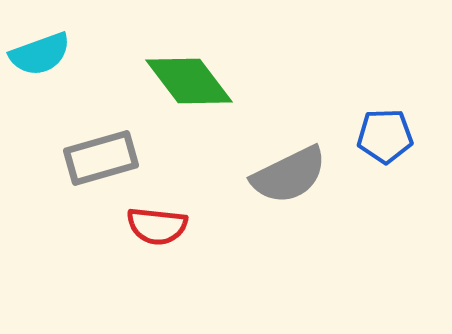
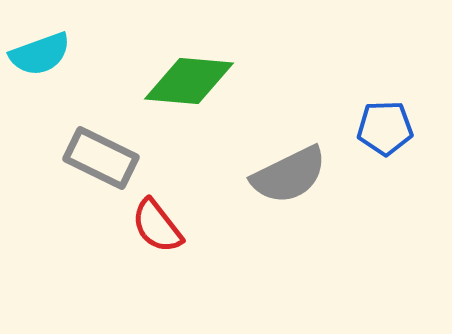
green diamond: rotated 48 degrees counterclockwise
blue pentagon: moved 8 px up
gray rectangle: rotated 42 degrees clockwise
red semicircle: rotated 46 degrees clockwise
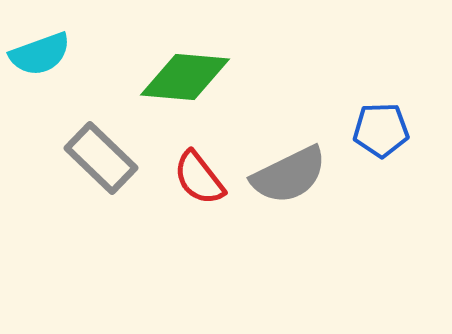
green diamond: moved 4 px left, 4 px up
blue pentagon: moved 4 px left, 2 px down
gray rectangle: rotated 18 degrees clockwise
red semicircle: moved 42 px right, 48 px up
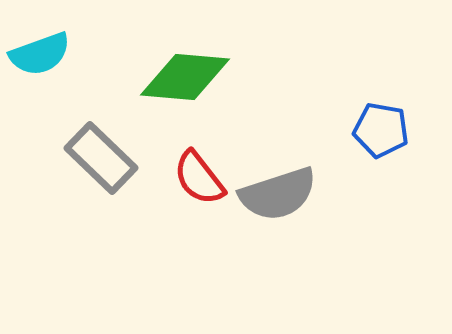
blue pentagon: rotated 12 degrees clockwise
gray semicircle: moved 11 px left, 19 px down; rotated 8 degrees clockwise
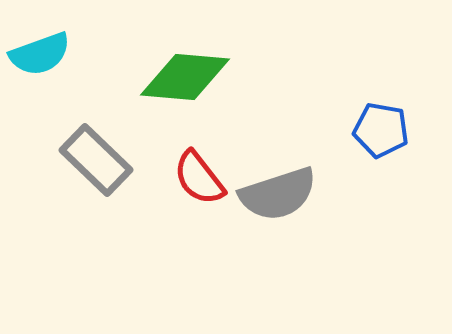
gray rectangle: moved 5 px left, 2 px down
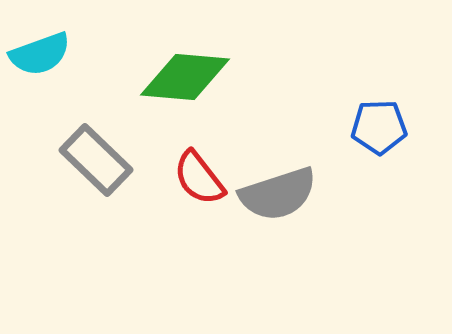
blue pentagon: moved 2 px left, 3 px up; rotated 12 degrees counterclockwise
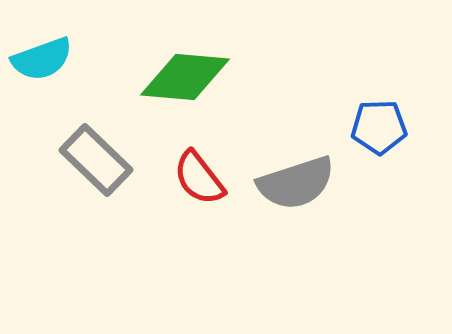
cyan semicircle: moved 2 px right, 5 px down
gray semicircle: moved 18 px right, 11 px up
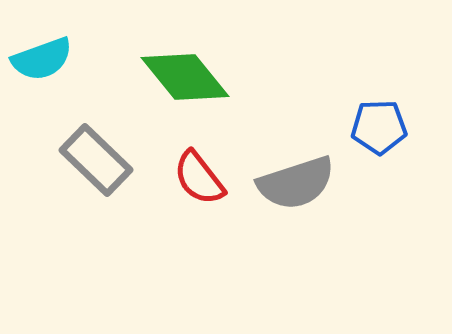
green diamond: rotated 46 degrees clockwise
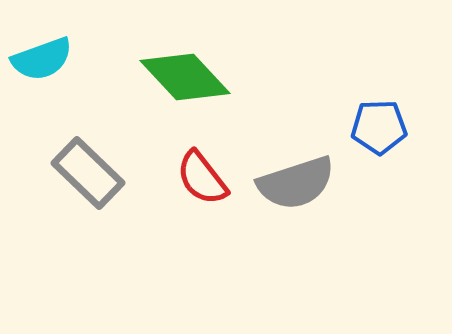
green diamond: rotated 4 degrees counterclockwise
gray rectangle: moved 8 px left, 13 px down
red semicircle: moved 3 px right
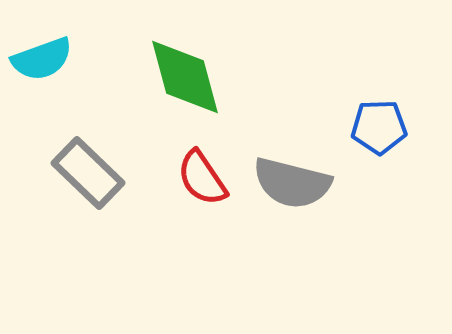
green diamond: rotated 28 degrees clockwise
red semicircle: rotated 4 degrees clockwise
gray semicircle: moved 4 px left; rotated 32 degrees clockwise
